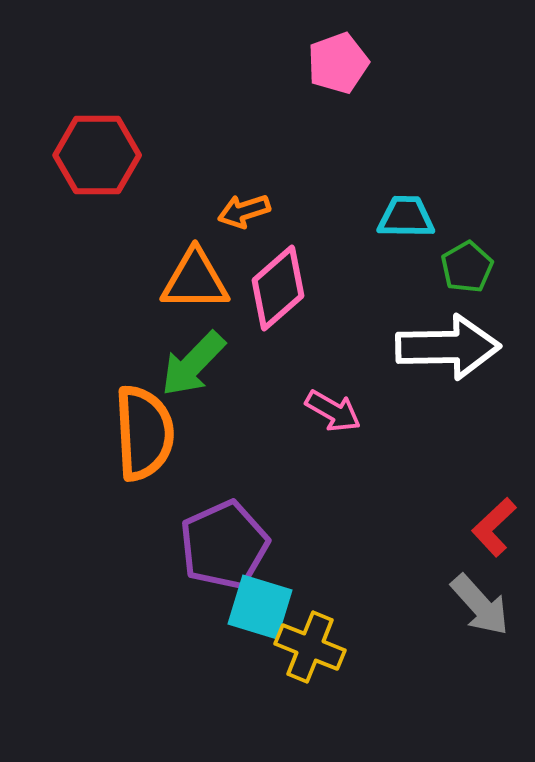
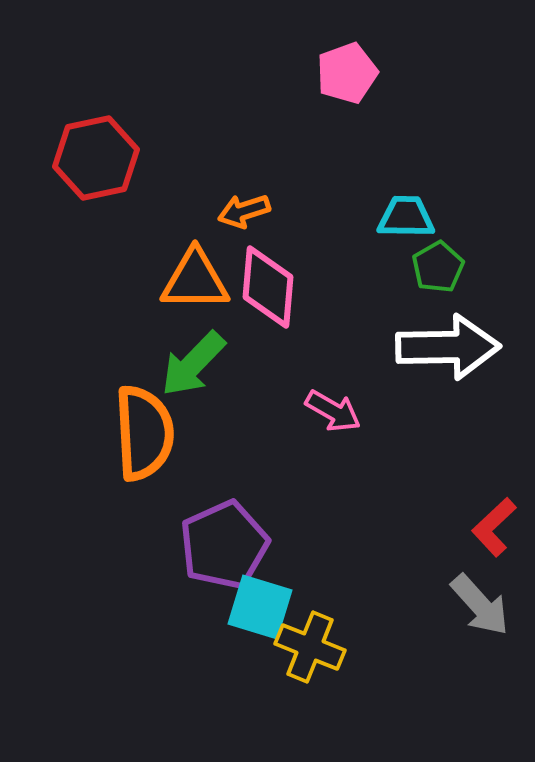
pink pentagon: moved 9 px right, 10 px down
red hexagon: moved 1 px left, 3 px down; rotated 12 degrees counterclockwise
green pentagon: moved 29 px left
pink diamond: moved 10 px left, 1 px up; rotated 44 degrees counterclockwise
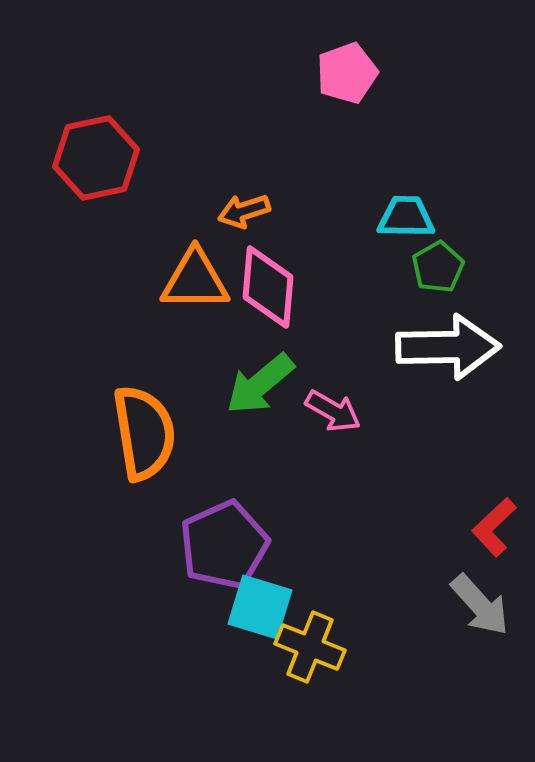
green arrow: moved 67 px right, 20 px down; rotated 6 degrees clockwise
orange semicircle: rotated 6 degrees counterclockwise
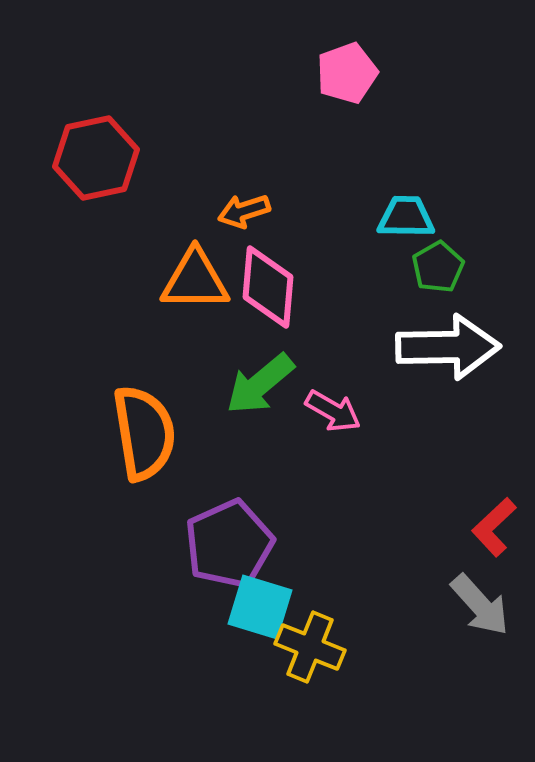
purple pentagon: moved 5 px right, 1 px up
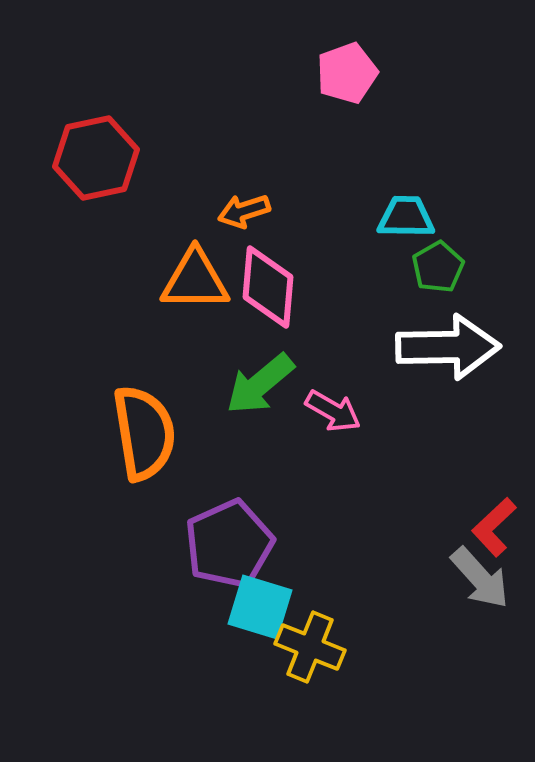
gray arrow: moved 27 px up
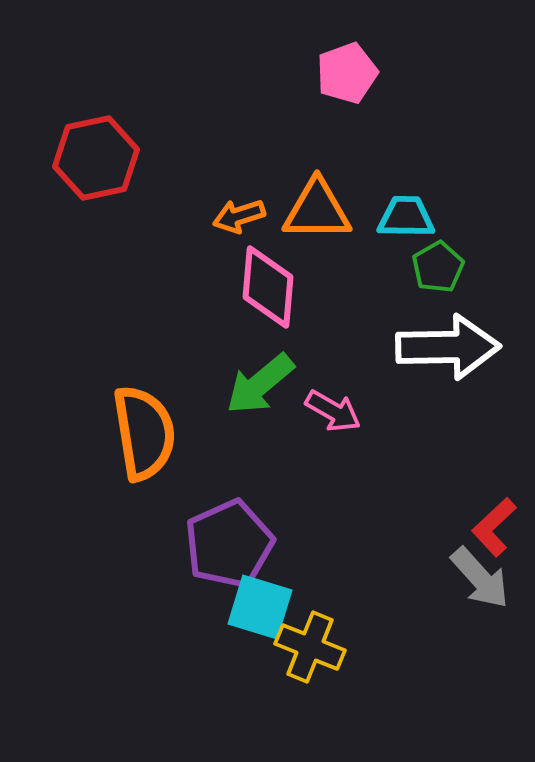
orange arrow: moved 5 px left, 5 px down
orange triangle: moved 122 px right, 70 px up
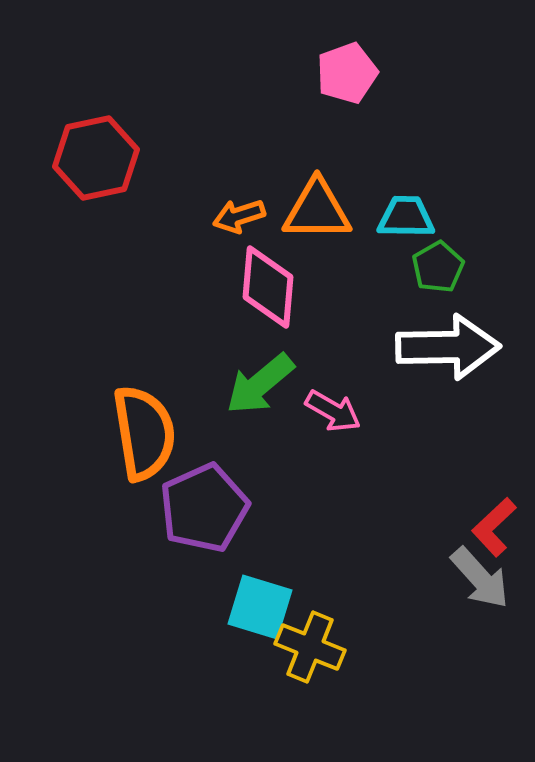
purple pentagon: moved 25 px left, 36 px up
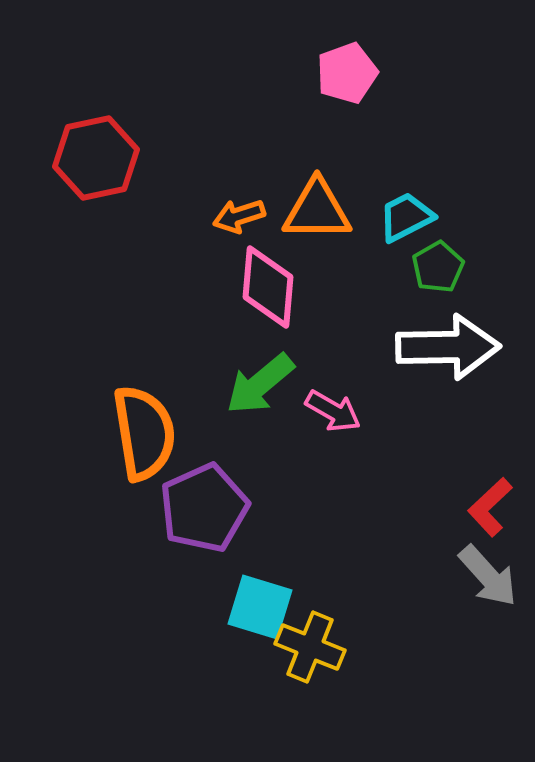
cyan trapezoid: rotated 28 degrees counterclockwise
red L-shape: moved 4 px left, 20 px up
gray arrow: moved 8 px right, 2 px up
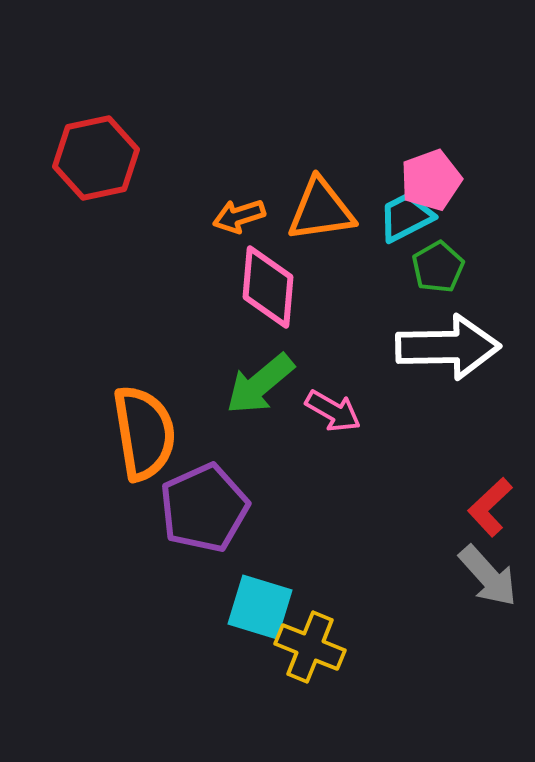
pink pentagon: moved 84 px right, 107 px down
orange triangle: moved 4 px right; rotated 8 degrees counterclockwise
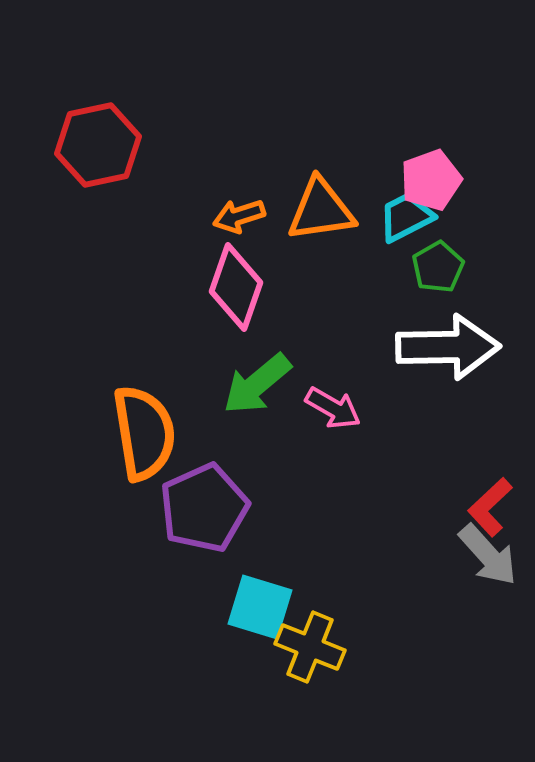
red hexagon: moved 2 px right, 13 px up
pink diamond: moved 32 px left; rotated 14 degrees clockwise
green arrow: moved 3 px left
pink arrow: moved 3 px up
gray arrow: moved 21 px up
